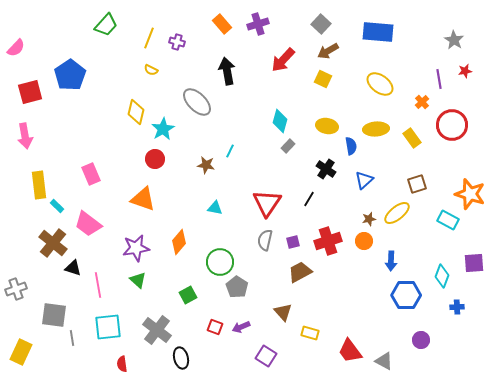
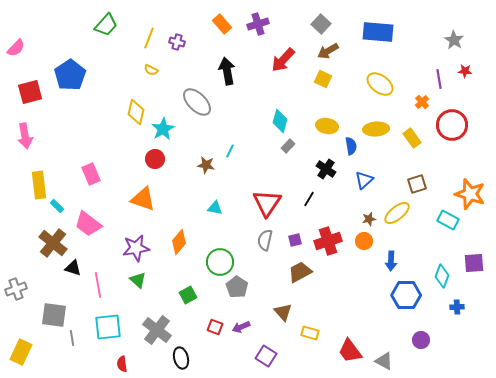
red star at (465, 71): rotated 16 degrees clockwise
purple square at (293, 242): moved 2 px right, 2 px up
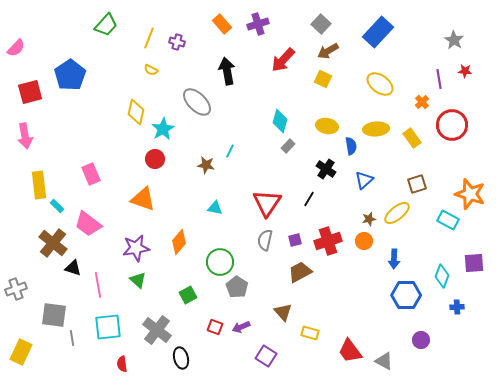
blue rectangle at (378, 32): rotated 52 degrees counterclockwise
blue arrow at (391, 261): moved 3 px right, 2 px up
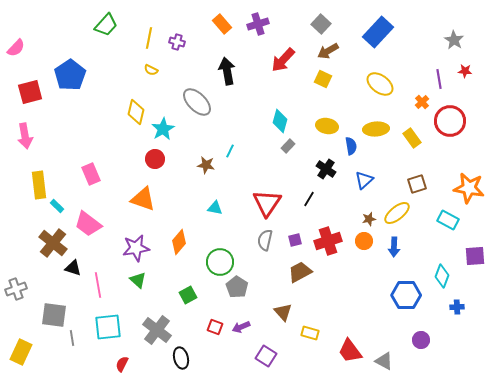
yellow line at (149, 38): rotated 10 degrees counterclockwise
red circle at (452, 125): moved 2 px left, 4 px up
orange star at (470, 194): moved 1 px left, 6 px up; rotated 8 degrees counterclockwise
blue arrow at (394, 259): moved 12 px up
purple square at (474, 263): moved 1 px right, 7 px up
red semicircle at (122, 364): rotated 35 degrees clockwise
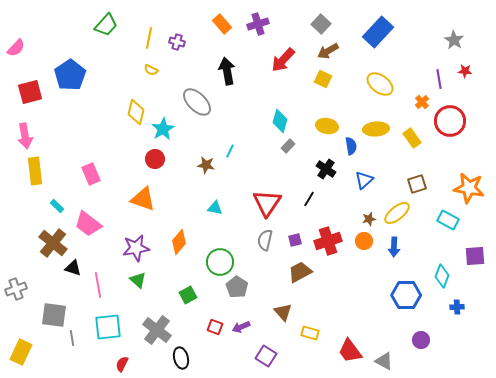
yellow rectangle at (39, 185): moved 4 px left, 14 px up
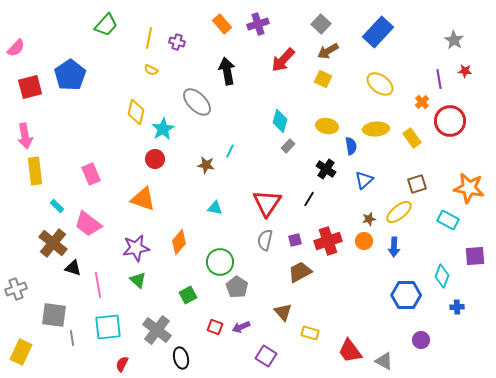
red square at (30, 92): moved 5 px up
yellow ellipse at (397, 213): moved 2 px right, 1 px up
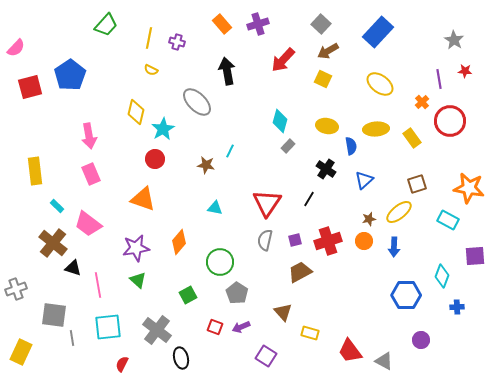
pink arrow at (25, 136): moved 64 px right
gray pentagon at (237, 287): moved 6 px down
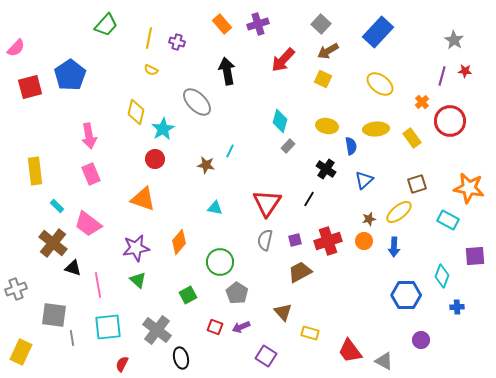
purple line at (439, 79): moved 3 px right, 3 px up; rotated 24 degrees clockwise
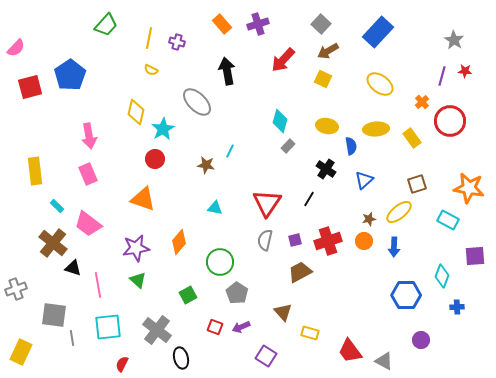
pink rectangle at (91, 174): moved 3 px left
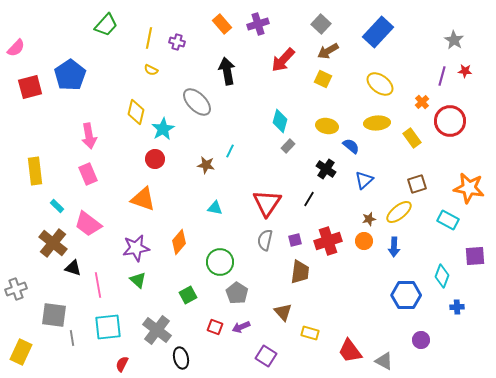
yellow ellipse at (376, 129): moved 1 px right, 6 px up
blue semicircle at (351, 146): rotated 42 degrees counterclockwise
brown trapezoid at (300, 272): rotated 125 degrees clockwise
